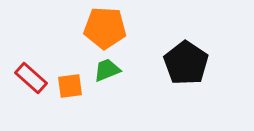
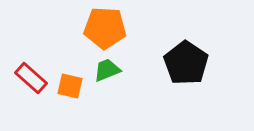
orange square: rotated 20 degrees clockwise
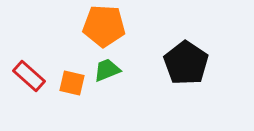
orange pentagon: moved 1 px left, 2 px up
red rectangle: moved 2 px left, 2 px up
orange square: moved 2 px right, 3 px up
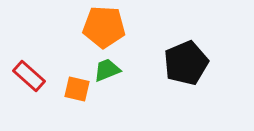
orange pentagon: moved 1 px down
black pentagon: rotated 15 degrees clockwise
orange square: moved 5 px right, 6 px down
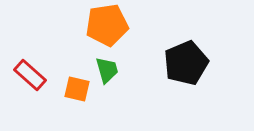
orange pentagon: moved 3 px right, 2 px up; rotated 12 degrees counterclockwise
green trapezoid: rotated 96 degrees clockwise
red rectangle: moved 1 px right, 1 px up
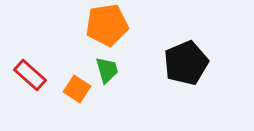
orange square: rotated 20 degrees clockwise
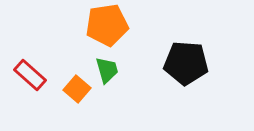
black pentagon: rotated 27 degrees clockwise
orange square: rotated 8 degrees clockwise
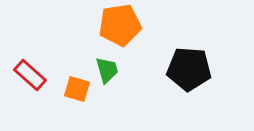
orange pentagon: moved 13 px right
black pentagon: moved 3 px right, 6 px down
orange square: rotated 24 degrees counterclockwise
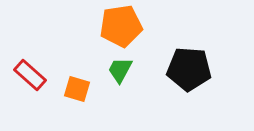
orange pentagon: moved 1 px right, 1 px down
green trapezoid: moved 13 px right; rotated 136 degrees counterclockwise
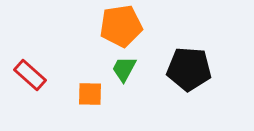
green trapezoid: moved 4 px right, 1 px up
orange square: moved 13 px right, 5 px down; rotated 16 degrees counterclockwise
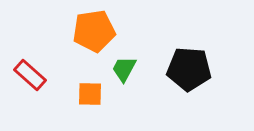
orange pentagon: moved 27 px left, 5 px down
